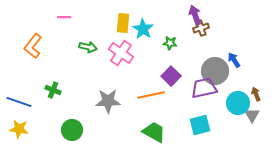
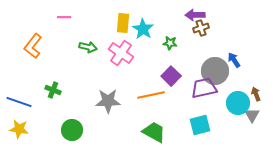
purple arrow: rotated 72 degrees counterclockwise
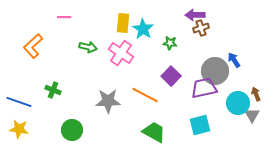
orange L-shape: rotated 10 degrees clockwise
orange line: moved 6 px left; rotated 40 degrees clockwise
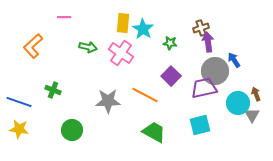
purple arrow: moved 13 px right, 27 px down; rotated 84 degrees clockwise
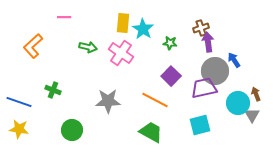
orange line: moved 10 px right, 5 px down
green trapezoid: moved 3 px left
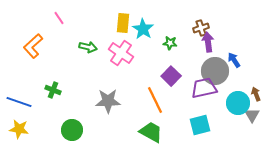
pink line: moved 5 px left, 1 px down; rotated 56 degrees clockwise
orange line: rotated 36 degrees clockwise
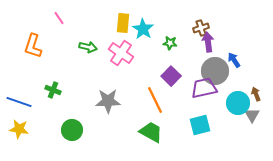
orange L-shape: rotated 30 degrees counterclockwise
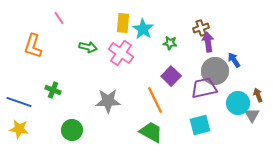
brown arrow: moved 2 px right, 1 px down
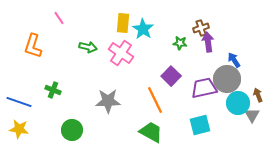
green star: moved 10 px right
gray circle: moved 12 px right, 8 px down
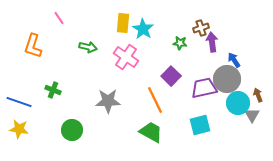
purple arrow: moved 4 px right
pink cross: moved 5 px right, 4 px down
